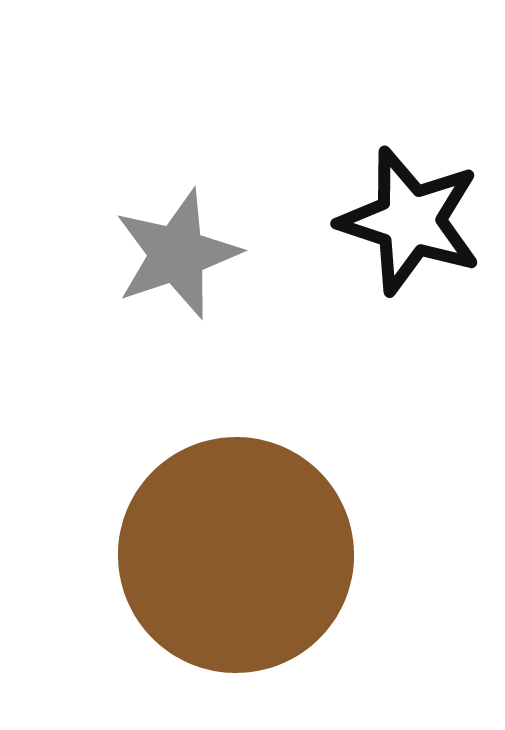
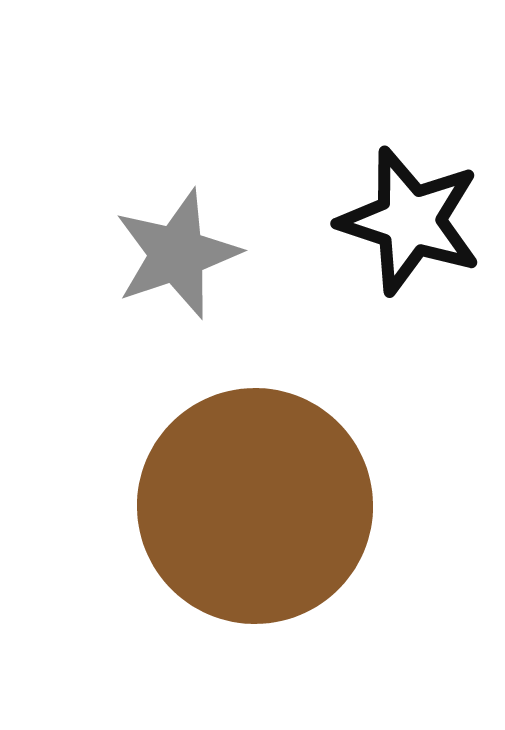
brown circle: moved 19 px right, 49 px up
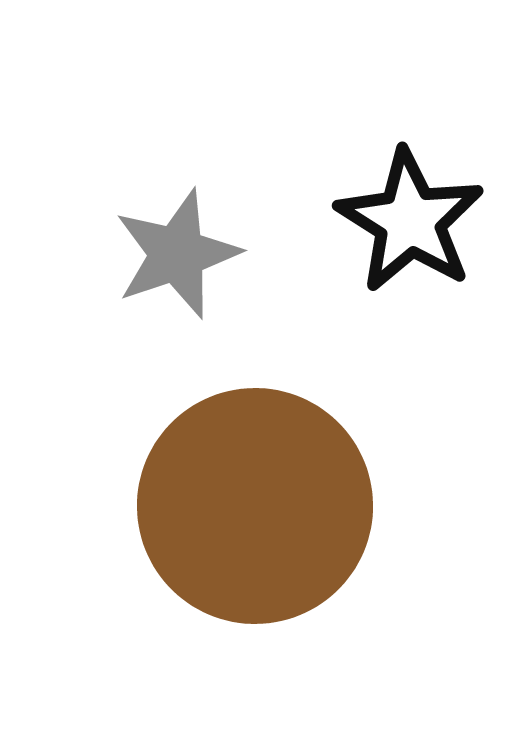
black star: rotated 14 degrees clockwise
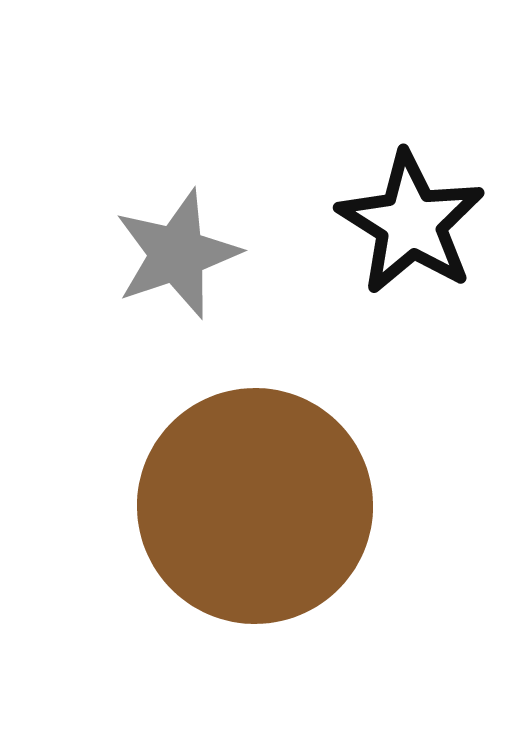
black star: moved 1 px right, 2 px down
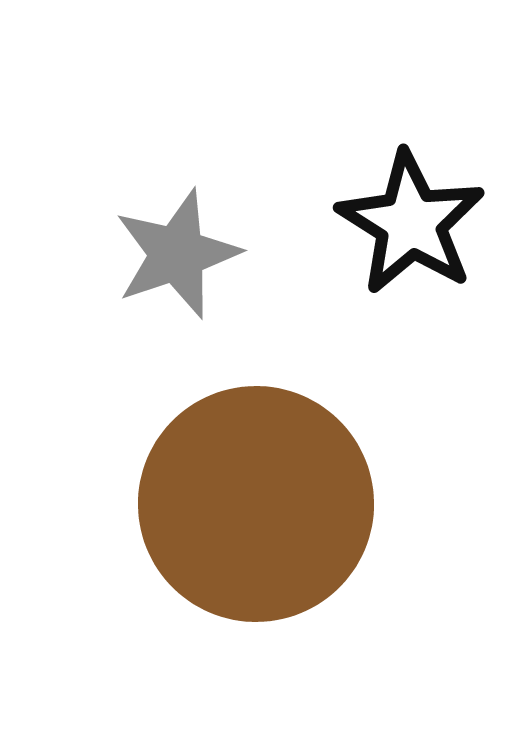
brown circle: moved 1 px right, 2 px up
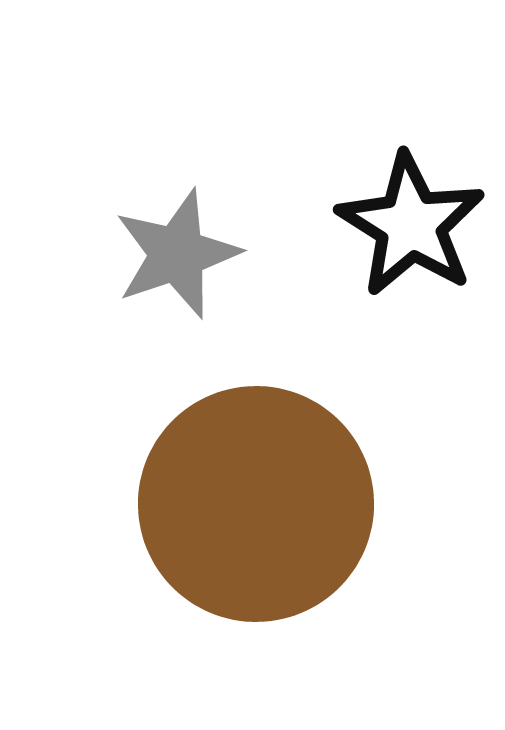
black star: moved 2 px down
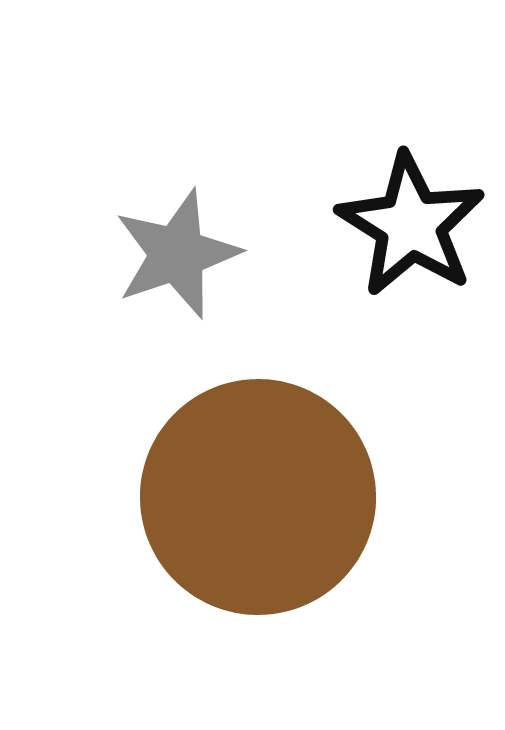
brown circle: moved 2 px right, 7 px up
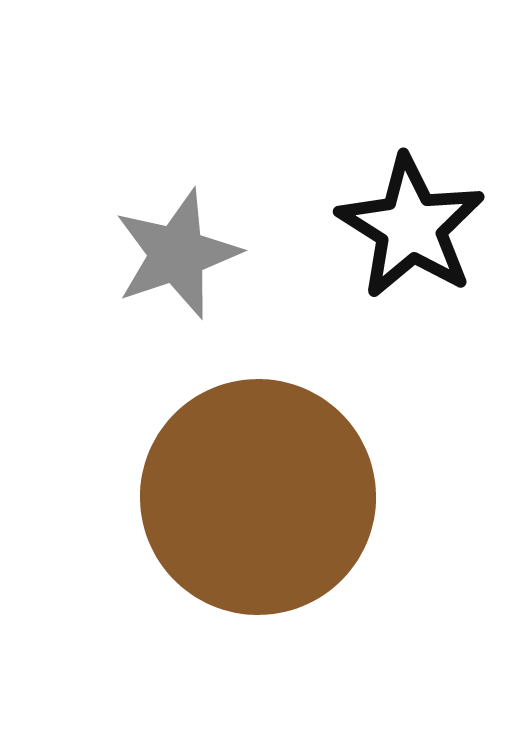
black star: moved 2 px down
